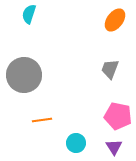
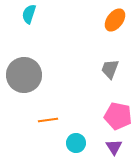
orange line: moved 6 px right
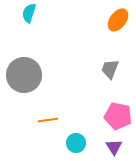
cyan semicircle: moved 1 px up
orange ellipse: moved 3 px right
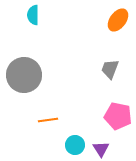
cyan semicircle: moved 4 px right, 2 px down; rotated 18 degrees counterclockwise
cyan circle: moved 1 px left, 2 px down
purple triangle: moved 13 px left, 2 px down
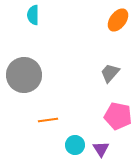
gray trapezoid: moved 4 px down; rotated 20 degrees clockwise
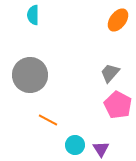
gray circle: moved 6 px right
pink pentagon: moved 11 px up; rotated 16 degrees clockwise
orange line: rotated 36 degrees clockwise
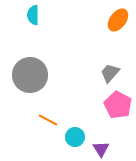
cyan circle: moved 8 px up
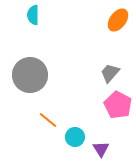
orange line: rotated 12 degrees clockwise
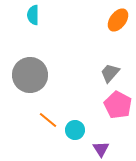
cyan circle: moved 7 px up
